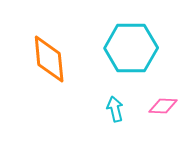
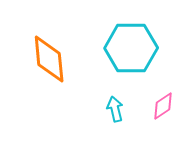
pink diamond: rotated 36 degrees counterclockwise
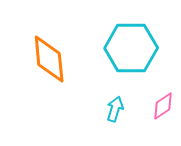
cyan arrow: rotated 30 degrees clockwise
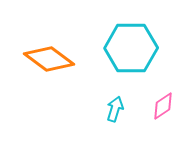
orange diamond: rotated 48 degrees counterclockwise
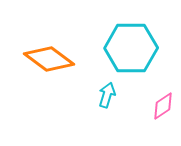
cyan arrow: moved 8 px left, 14 px up
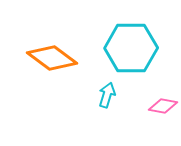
orange diamond: moved 3 px right, 1 px up
pink diamond: rotated 44 degrees clockwise
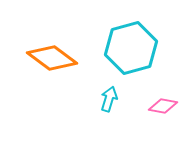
cyan hexagon: rotated 15 degrees counterclockwise
cyan arrow: moved 2 px right, 4 px down
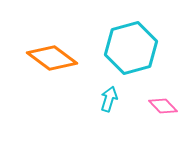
pink diamond: rotated 36 degrees clockwise
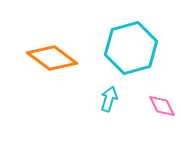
pink diamond: moved 1 px left; rotated 16 degrees clockwise
